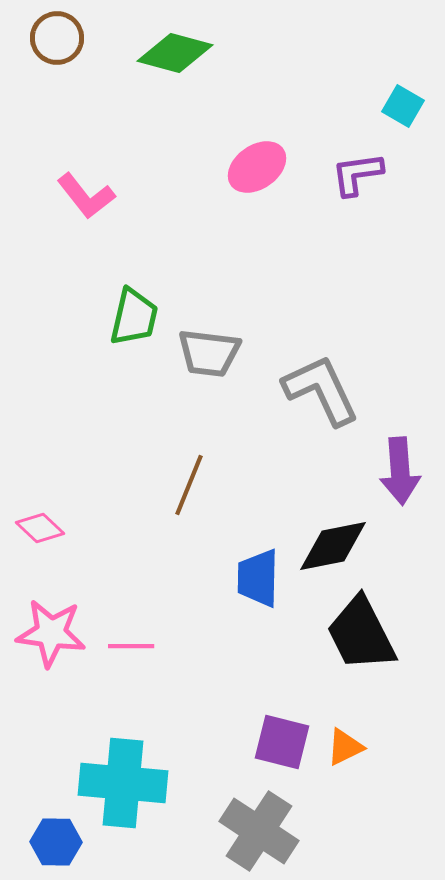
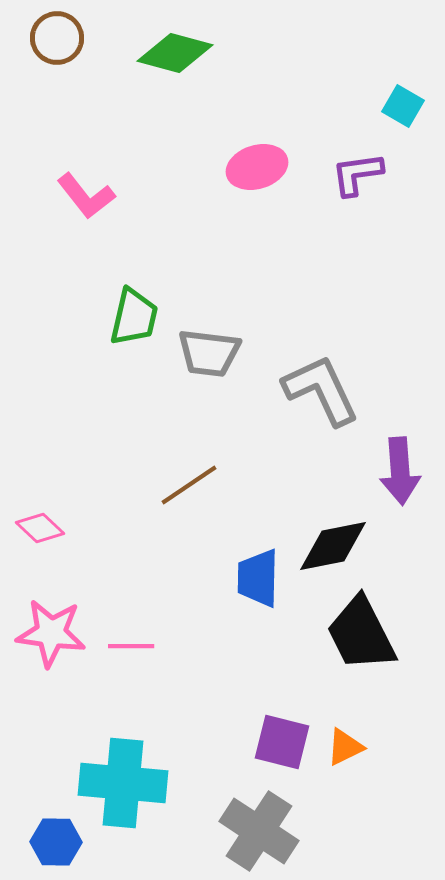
pink ellipse: rotated 18 degrees clockwise
brown line: rotated 34 degrees clockwise
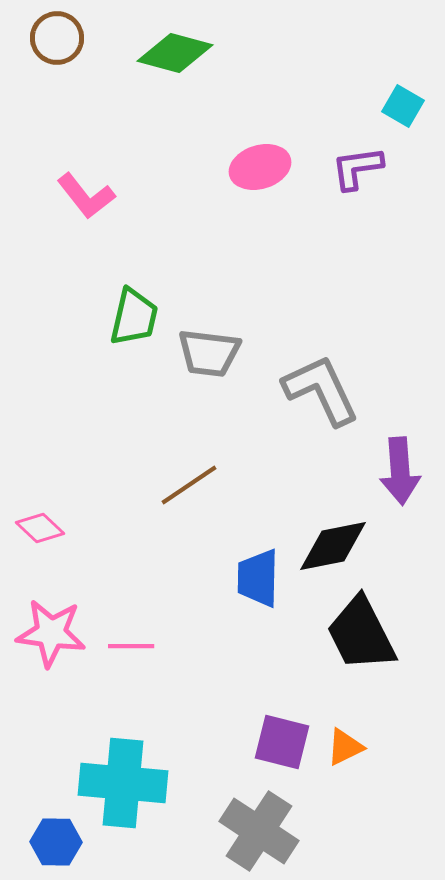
pink ellipse: moved 3 px right
purple L-shape: moved 6 px up
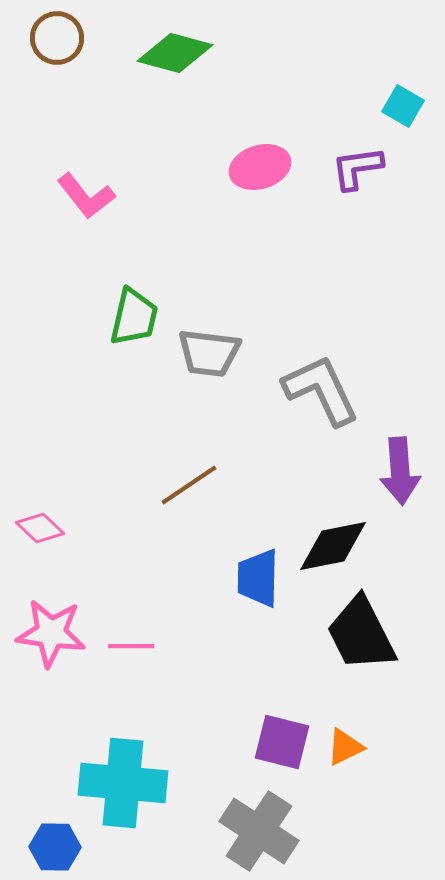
blue hexagon: moved 1 px left, 5 px down
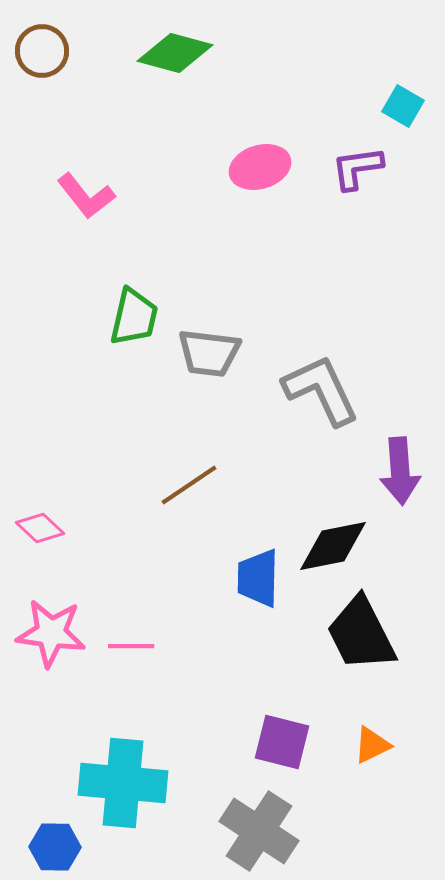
brown circle: moved 15 px left, 13 px down
orange triangle: moved 27 px right, 2 px up
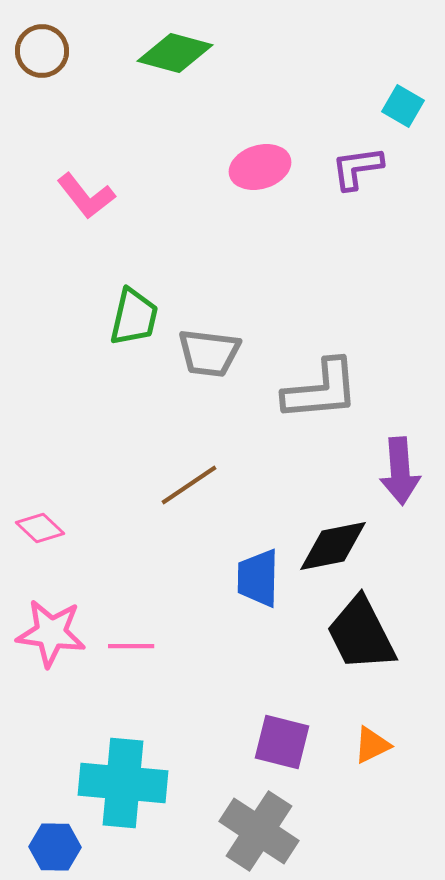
gray L-shape: rotated 110 degrees clockwise
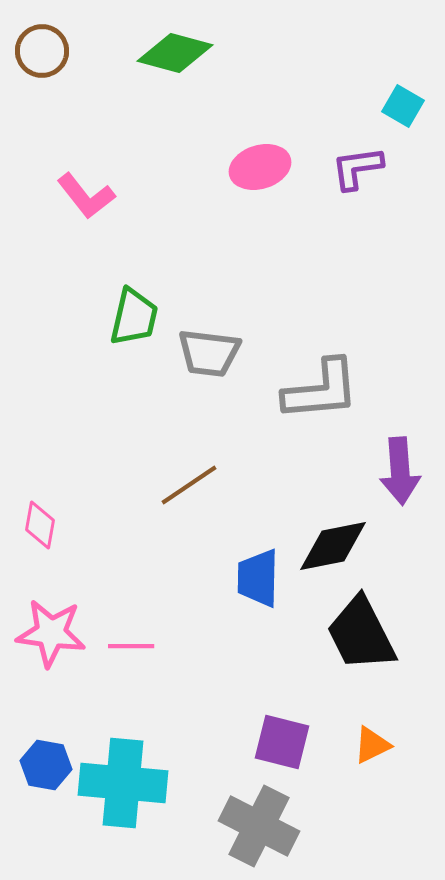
pink diamond: moved 3 px up; rotated 57 degrees clockwise
gray cross: moved 5 px up; rotated 6 degrees counterclockwise
blue hexagon: moved 9 px left, 82 px up; rotated 9 degrees clockwise
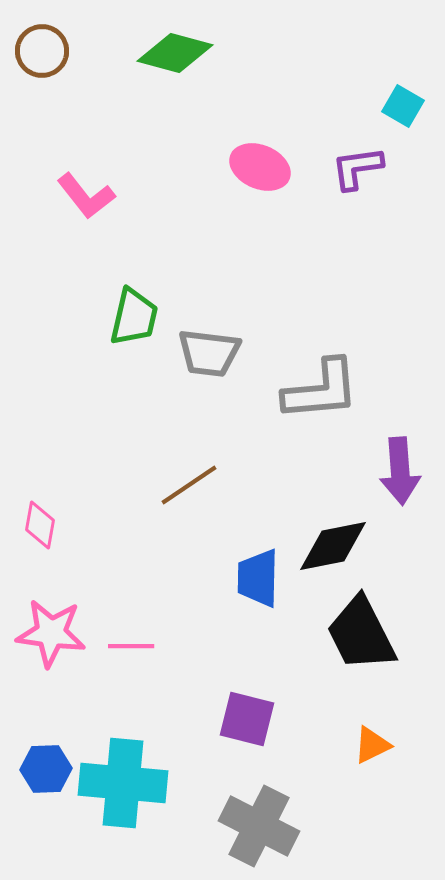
pink ellipse: rotated 40 degrees clockwise
purple square: moved 35 px left, 23 px up
blue hexagon: moved 4 px down; rotated 12 degrees counterclockwise
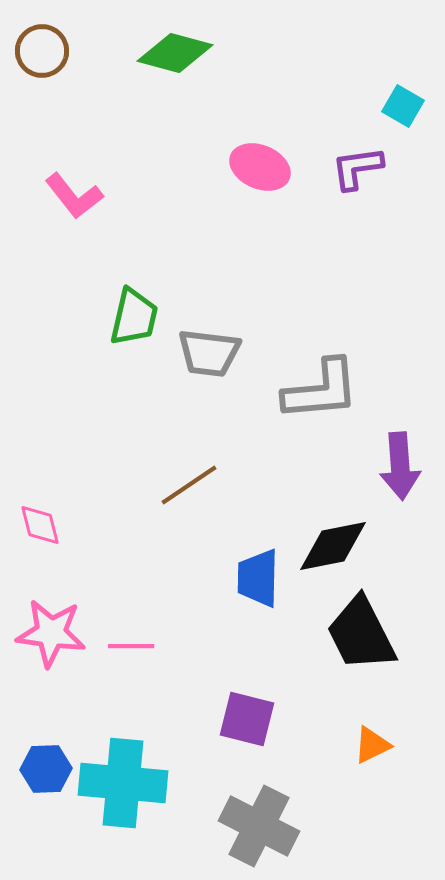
pink L-shape: moved 12 px left
purple arrow: moved 5 px up
pink diamond: rotated 24 degrees counterclockwise
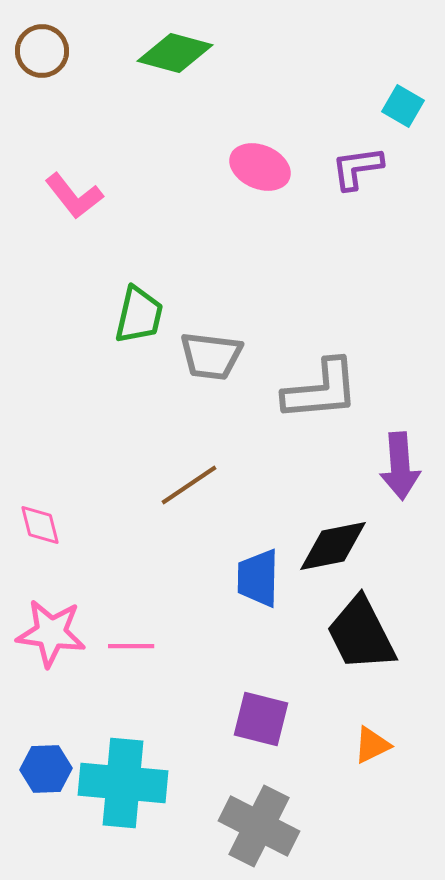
green trapezoid: moved 5 px right, 2 px up
gray trapezoid: moved 2 px right, 3 px down
purple square: moved 14 px right
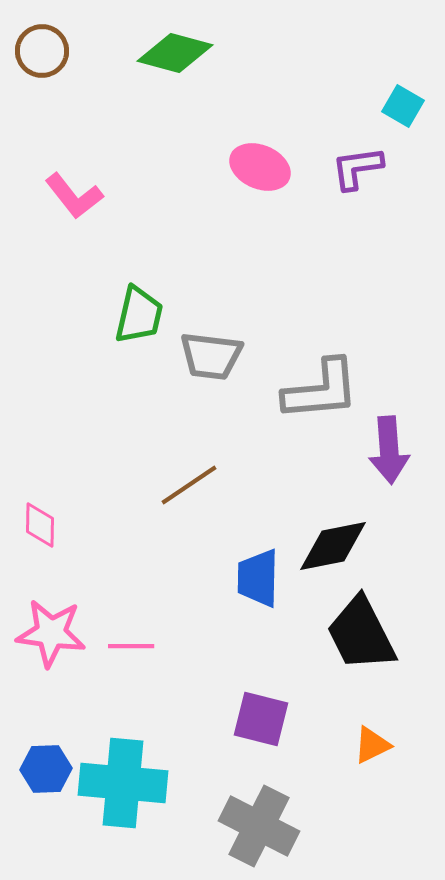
purple arrow: moved 11 px left, 16 px up
pink diamond: rotated 15 degrees clockwise
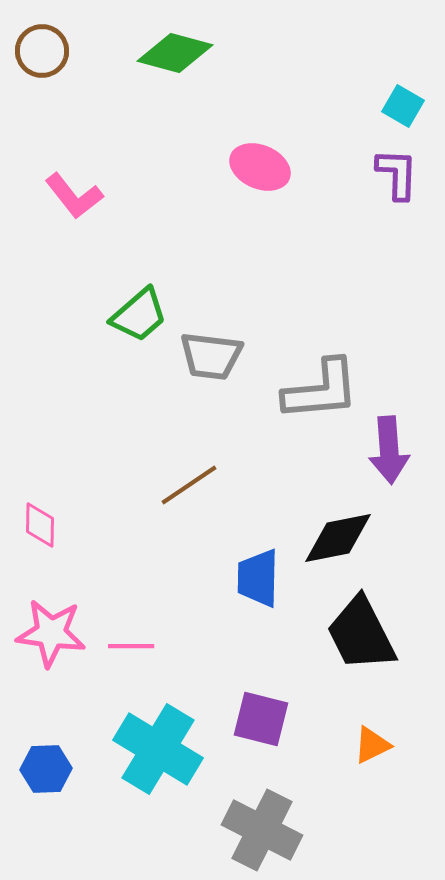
purple L-shape: moved 40 px right, 6 px down; rotated 100 degrees clockwise
green trapezoid: rotated 36 degrees clockwise
black diamond: moved 5 px right, 8 px up
cyan cross: moved 35 px right, 34 px up; rotated 26 degrees clockwise
gray cross: moved 3 px right, 4 px down
